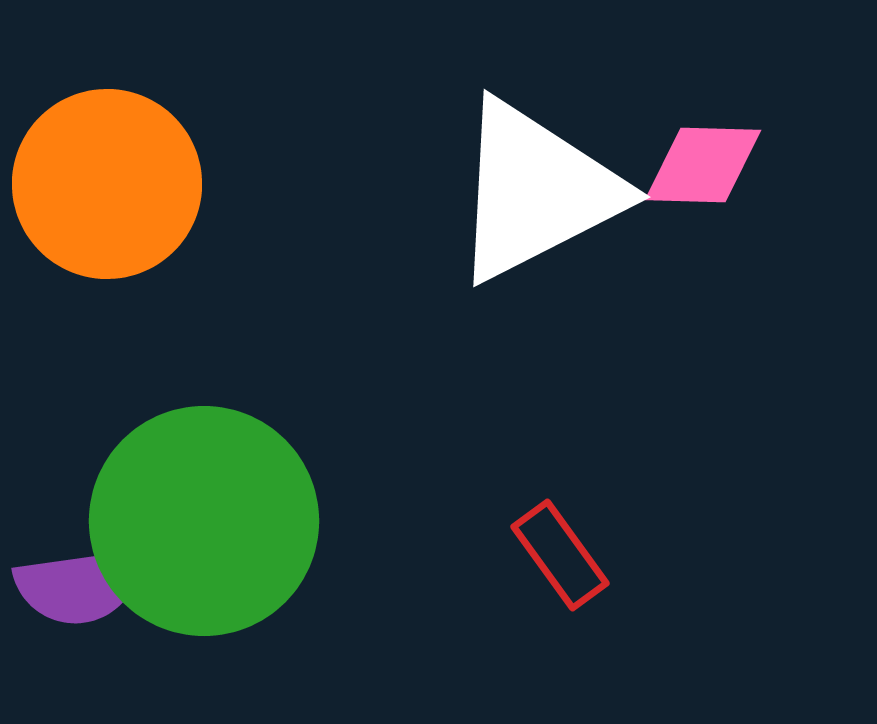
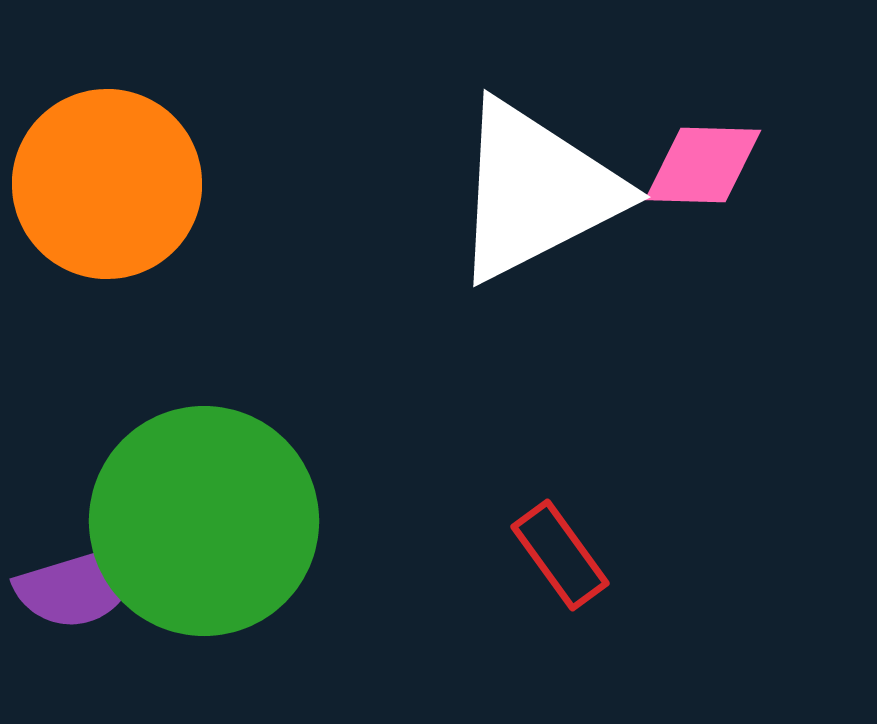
purple semicircle: rotated 9 degrees counterclockwise
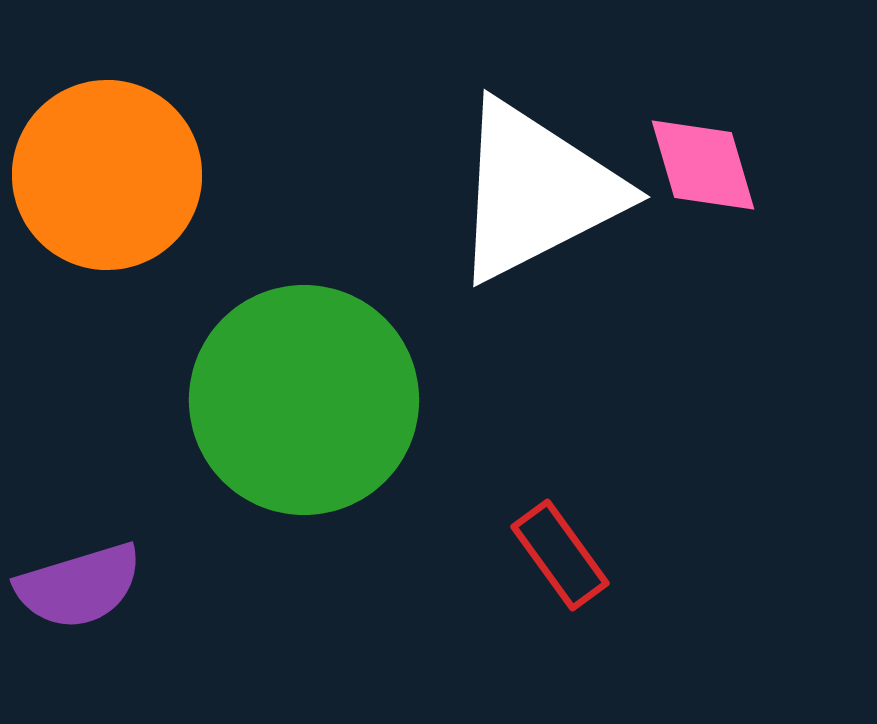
pink diamond: rotated 72 degrees clockwise
orange circle: moved 9 px up
green circle: moved 100 px right, 121 px up
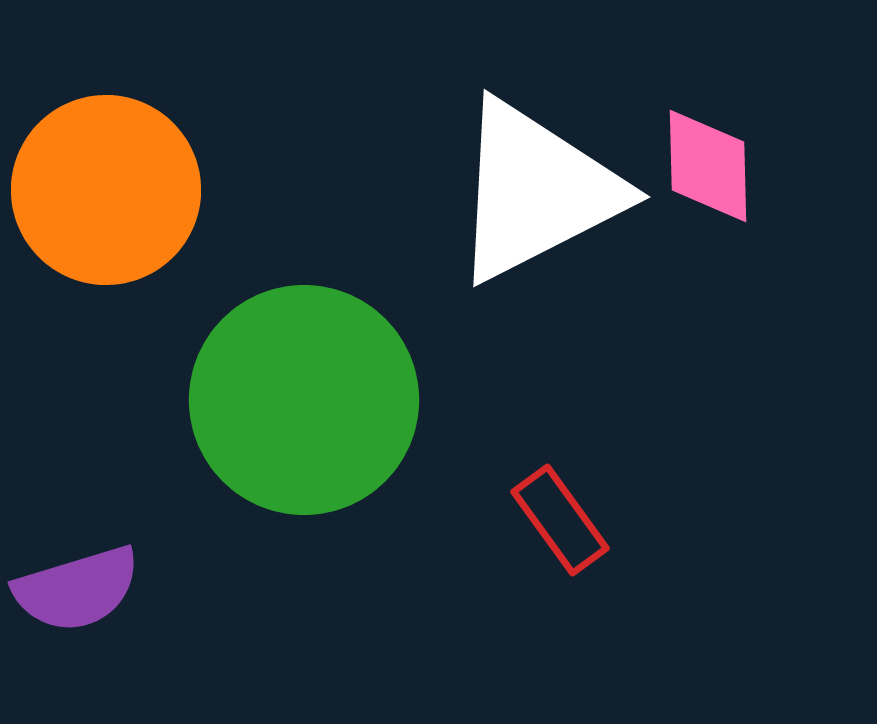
pink diamond: moved 5 px right, 1 px down; rotated 15 degrees clockwise
orange circle: moved 1 px left, 15 px down
red rectangle: moved 35 px up
purple semicircle: moved 2 px left, 3 px down
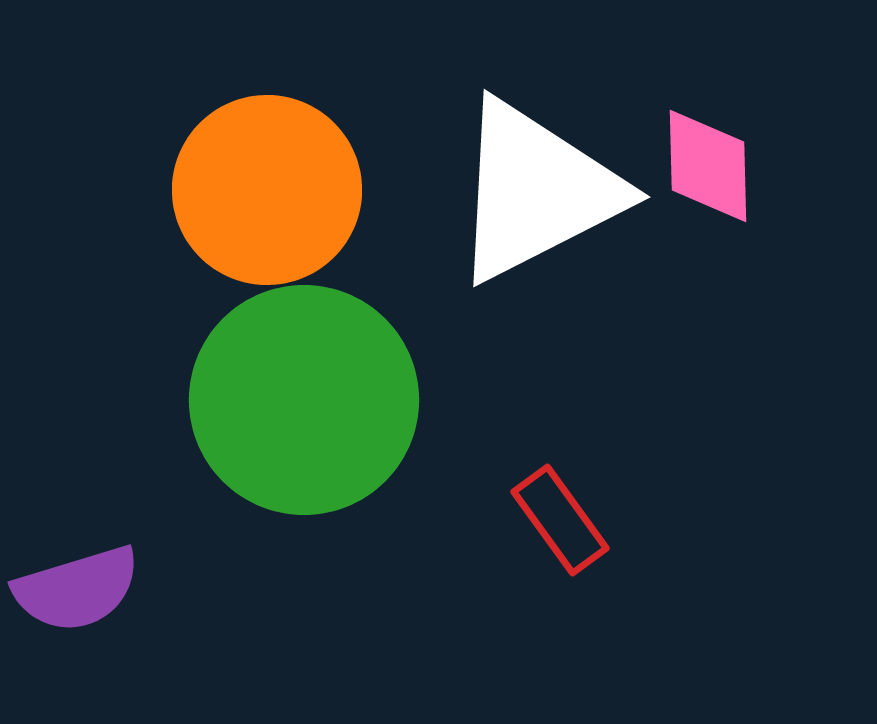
orange circle: moved 161 px right
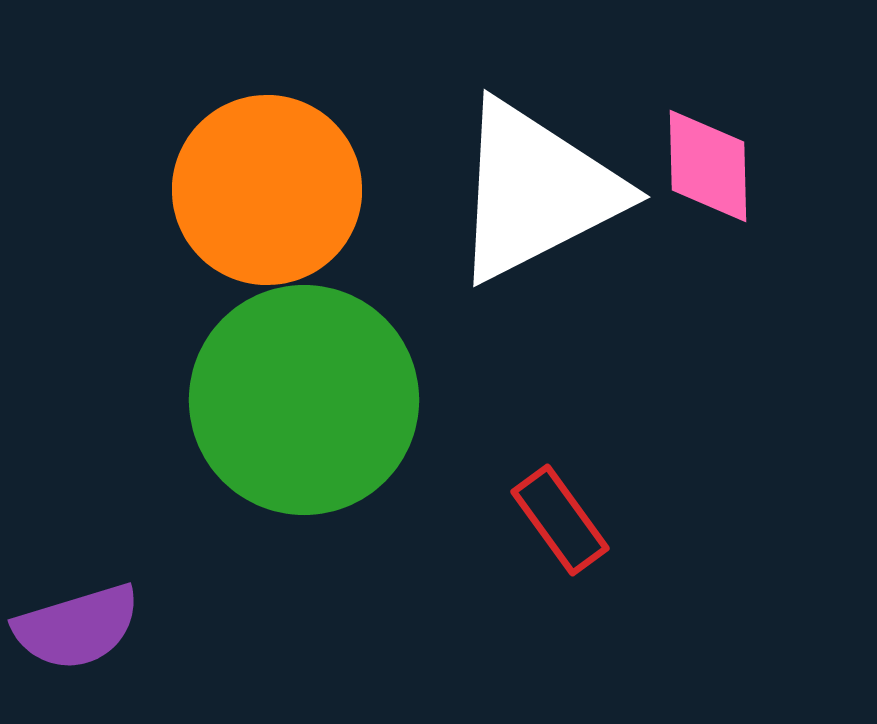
purple semicircle: moved 38 px down
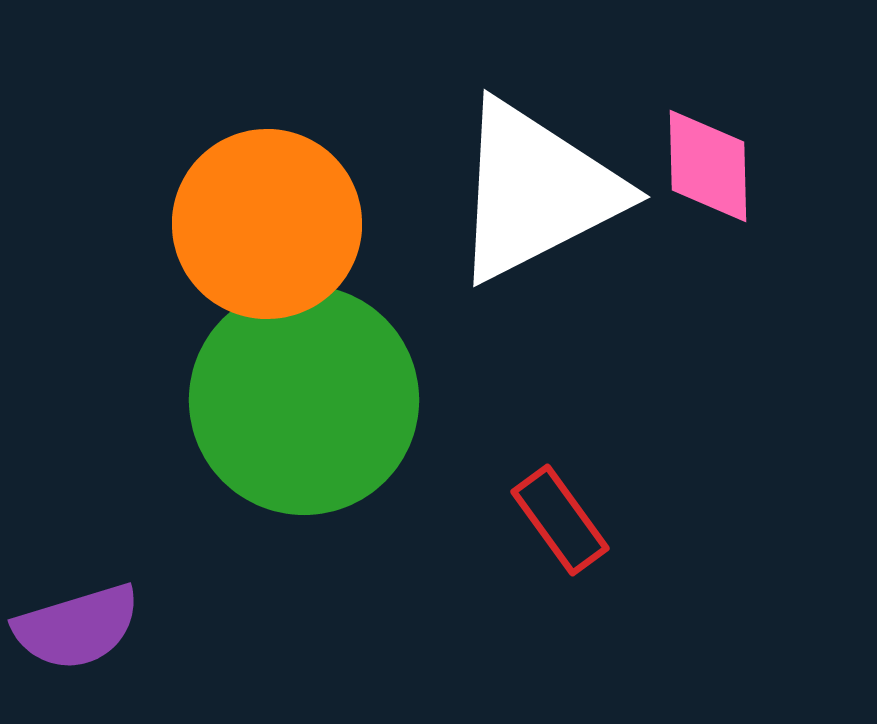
orange circle: moved 34 px down
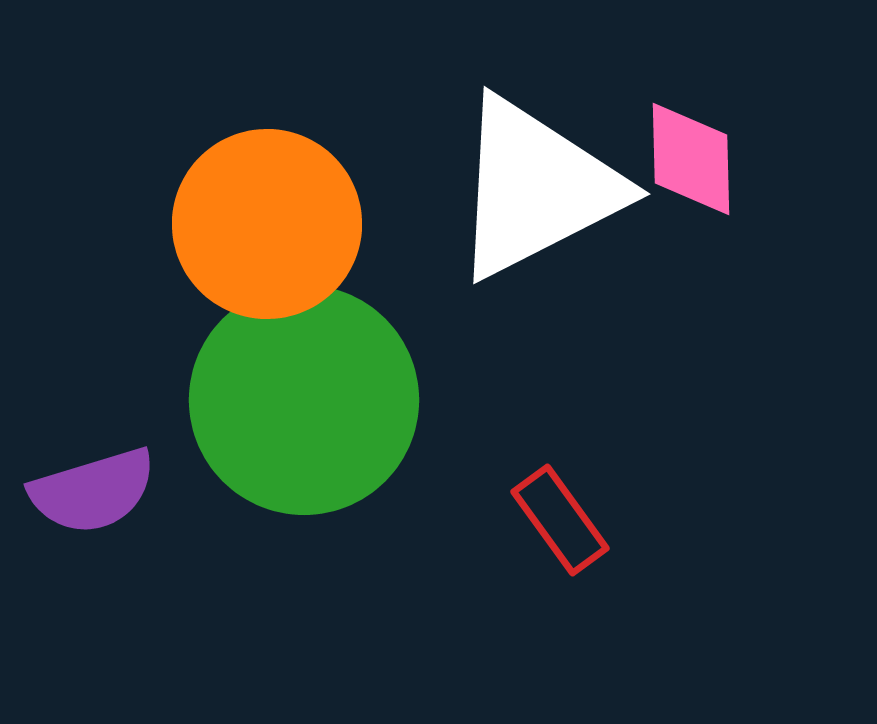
pink diamond: moved 17 px left, 7 px up
white triangle: moved 3 px up
purple semicircle: moved 16 px right, 136 px up
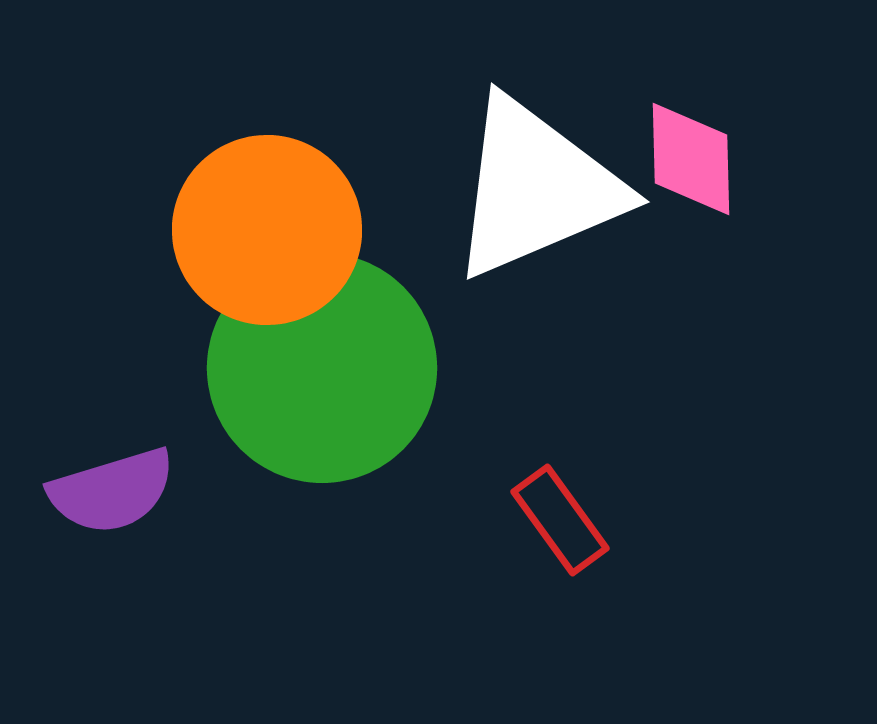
white triangle: rotated 4 degrees clockwise
orange circle: moved 6 px down
green circle: moved 18 px right, 32 px up
purple semicircle: moved 19 px right
